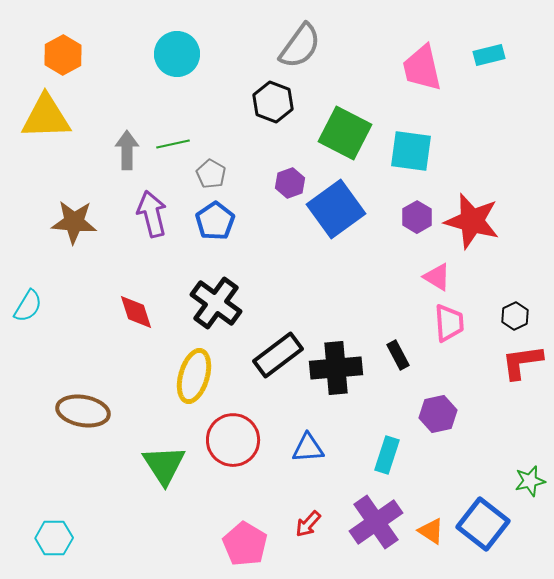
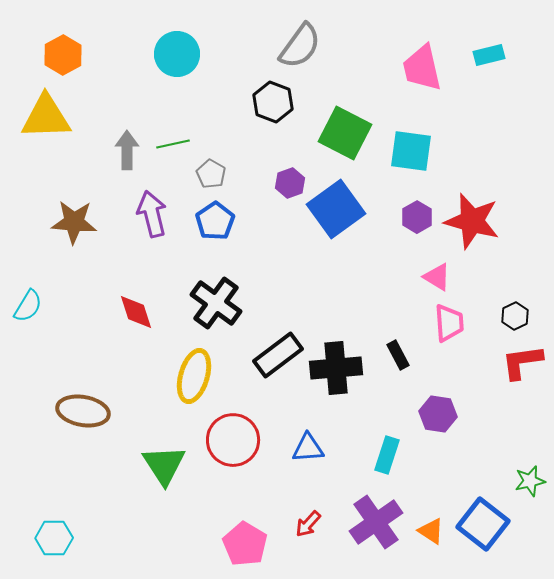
purple hexagon at (438, 414): rotated 21 degrees clockwise
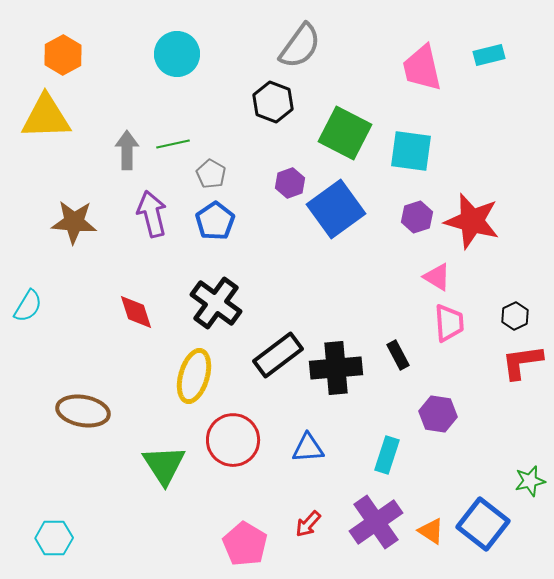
purple hexagon at (417, 217): rotated 12 degrees clockwise
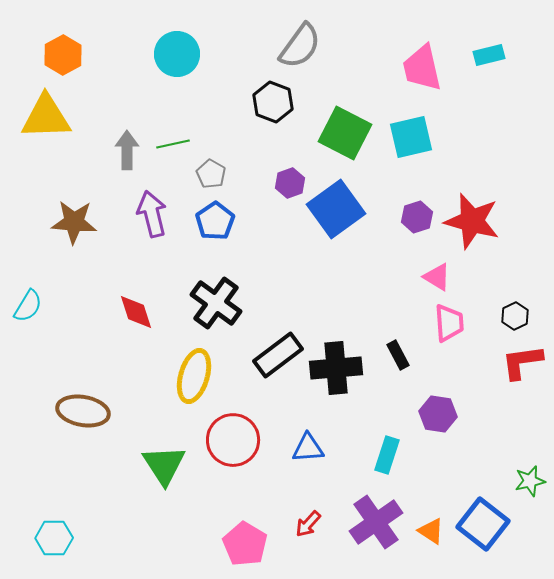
cyan square at (411, 151): moved 14 px up; rotated 21 degrees counterclockwise
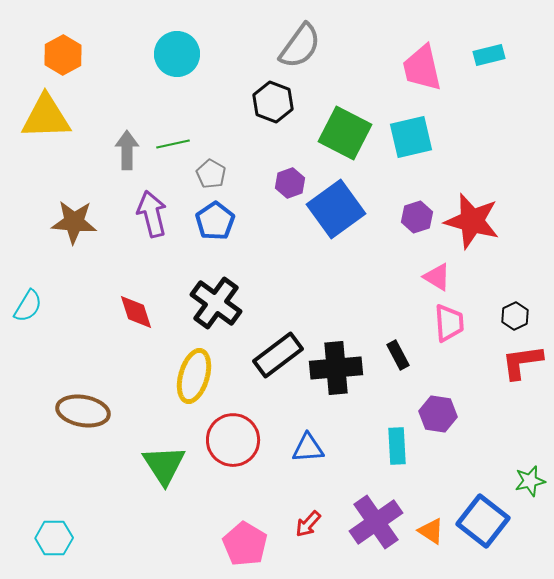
cyan rectangle at (387, 455): moved 10 px right, 9 px up; rotated 21 degrees counterclockwise
blue square at (483, 524): moved 3 px up
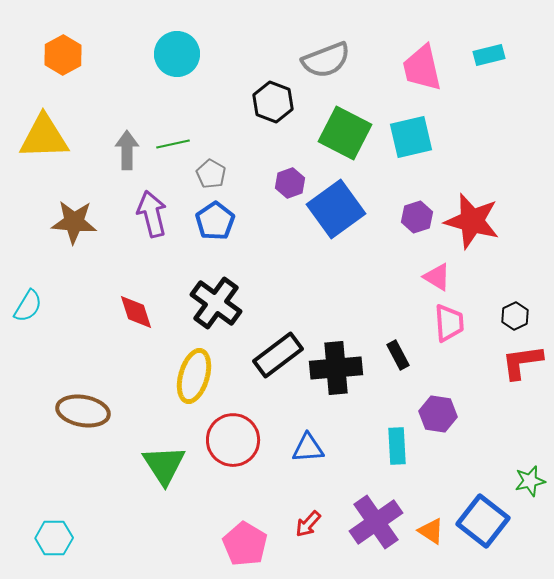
gray semicircle at (300, 46): moved 26 px right, 14 px down; rotated 33 degrees clockwise
yellow triangle at (46, 117): moved 2 px left, 20 px down
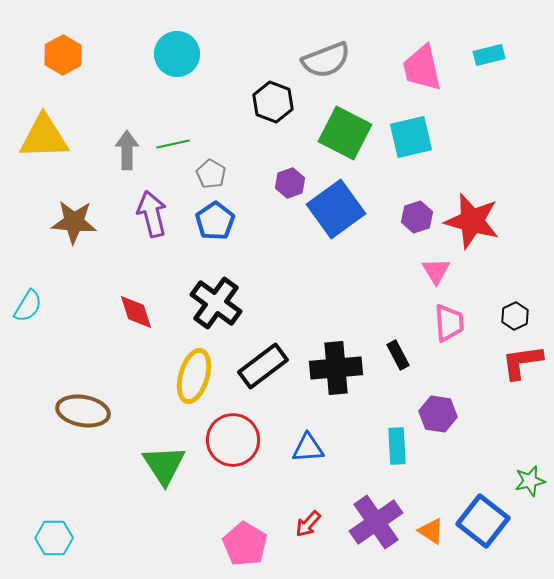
pink triangle at (437, 277): moved 1 px left, 6 px up; rotated 28 degrees clockwise
black rectangle at (278, 355): moved 15 px left, 11 px down
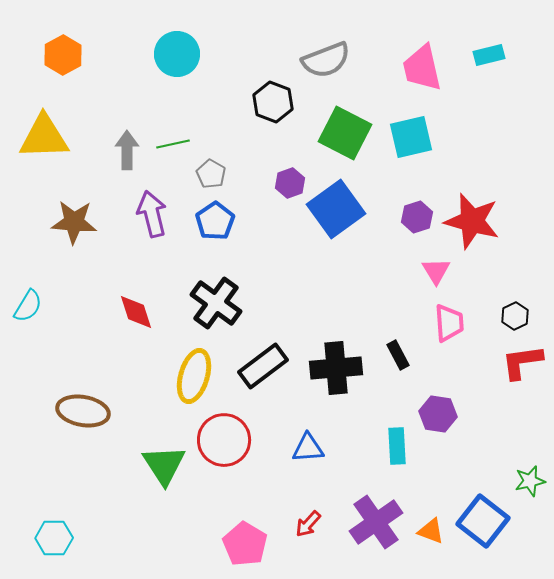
red circle at (233, 440): moved 9 px left
orange triangle at (431, 531): rotated 12 degrees counterclockwise
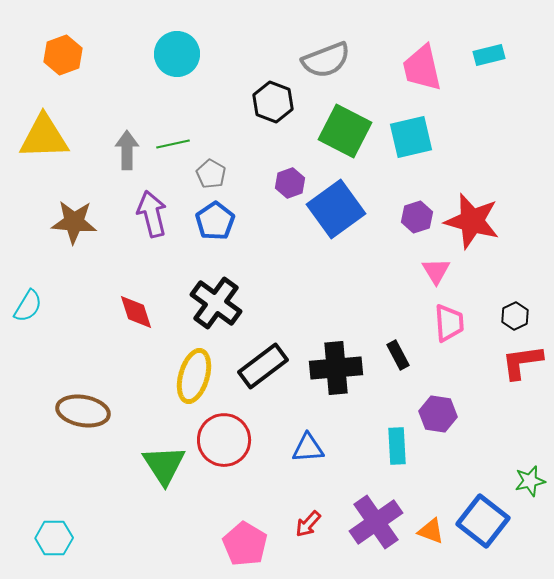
orange hexagon at (63, 55): rotated 9 degrees clockwise
green square at (345, 133): moved 2 px up
